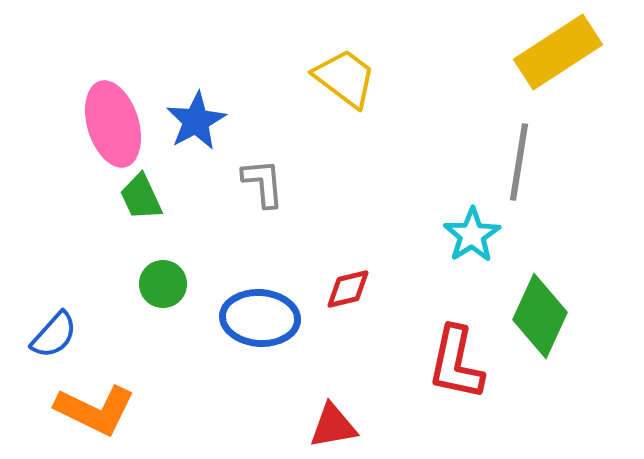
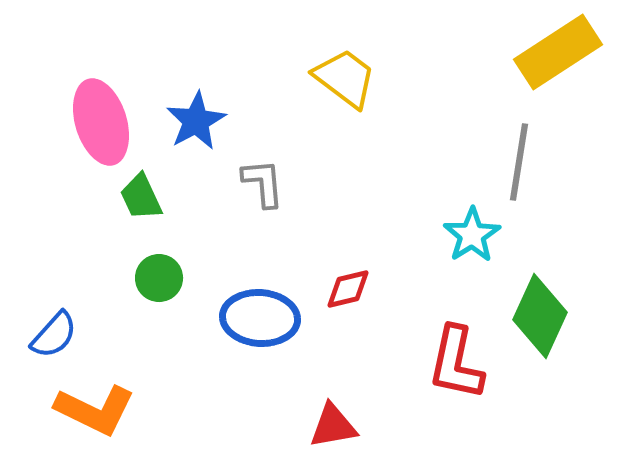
pink ellipse: moved 12 px left, 2 px up
green circle: moved 4 px left, 6 px up
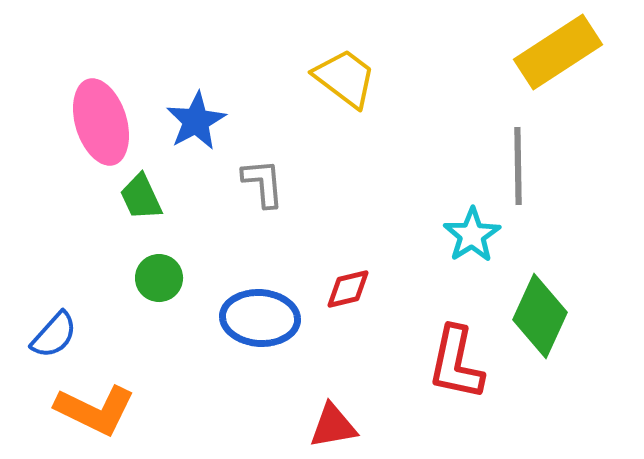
gray line: moved 1 px left, 4 px down; rotated 10 degrees counterclockwise
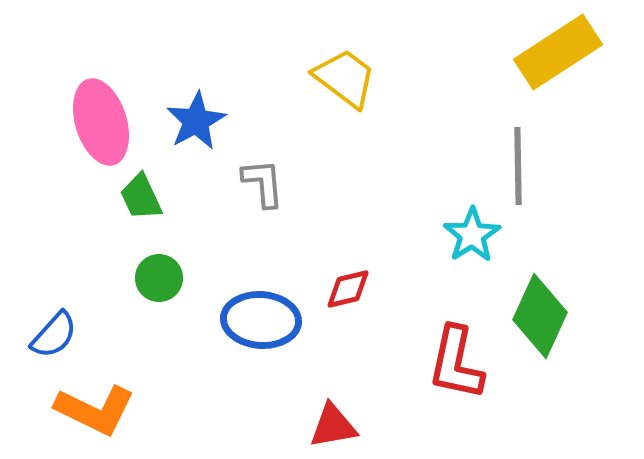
blue ellipse: moved 1 px right, 2 px down
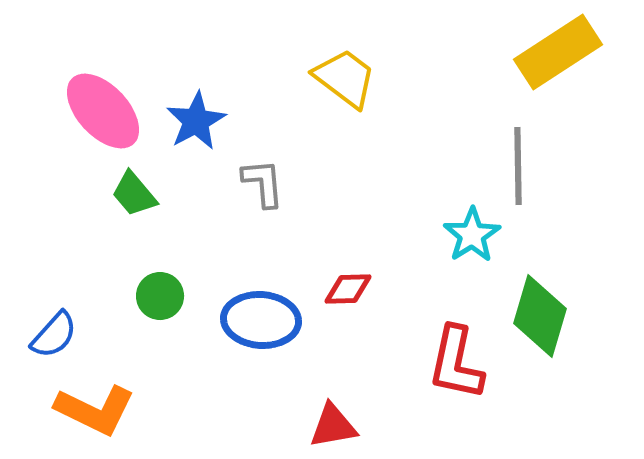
pink ellipse: moved 2 px right, 11 px up; rotated 26 degrees counterclockwise
green trapezoid: moved 7 px left, 3 px up; rotated 15 degrees counterclockwise
green circle: moved 1 px right, 18 px down
red diamond: rotated 12 degrees clockwise
green diamond: rotated 8 degrees counterclockwise
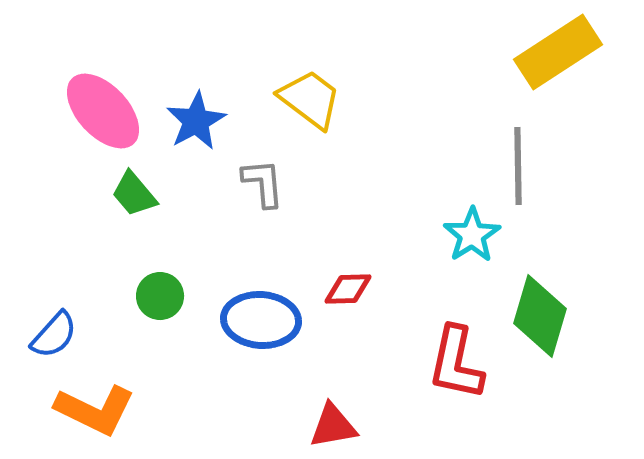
yellow trapezoid: moved 35 px left, 21 px down
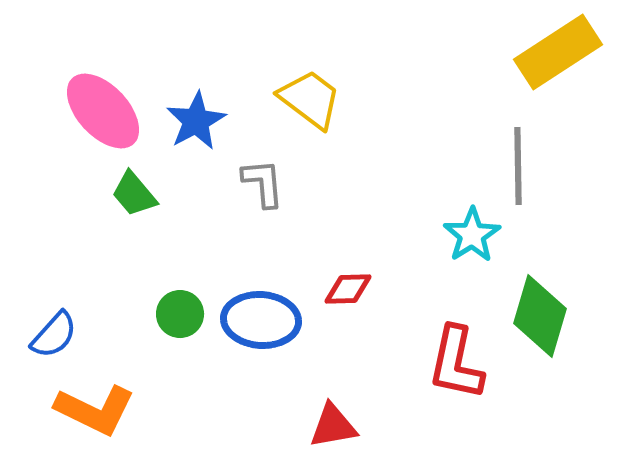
green circle: moved 20 px right, 18 px down
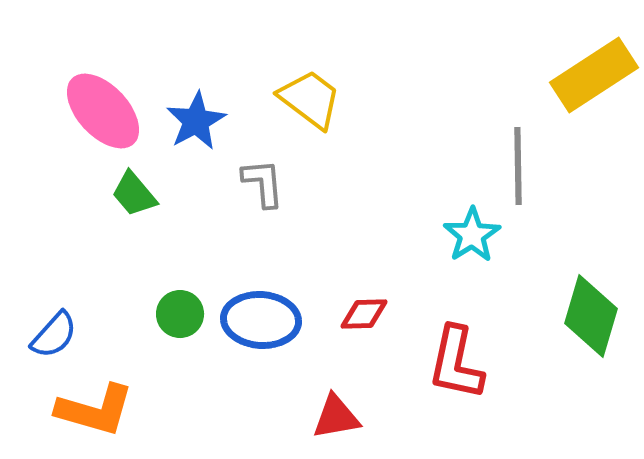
yellow rectangle: moved 36 px right, 23 px down
red diamond: moved 16 px right, 25 px down
green diamond: moved 51 px right
orange L-shape: rotated 10 degrees counterclockwise
red triangle: moved 3 px right, 9 px up
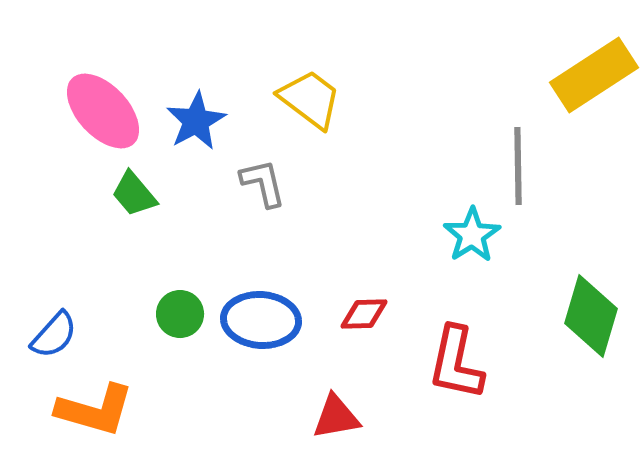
gray L-shape: rotated 8 degrees counterclockwise
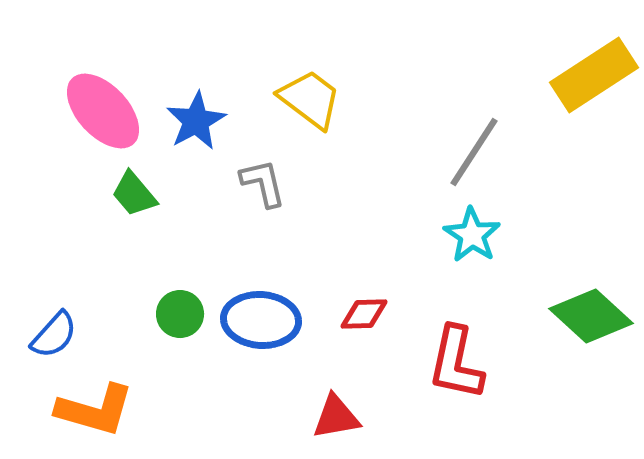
gray line: moved 44 px left, 14 px up; rotated 34 degrees clockwise
cyan star: rotated 6 degrees counterclockwise
green diamond: rotated 64 degrees counterclockwise
